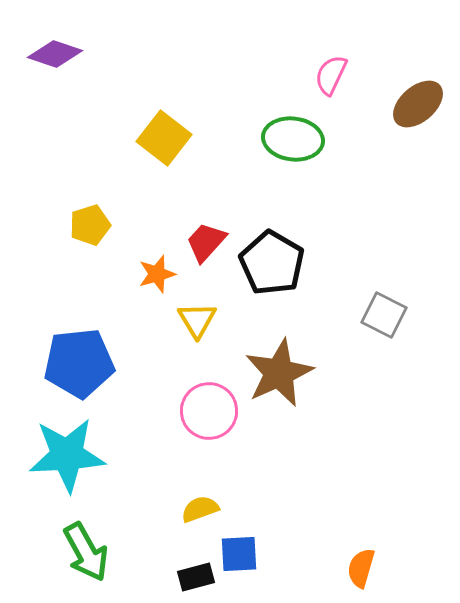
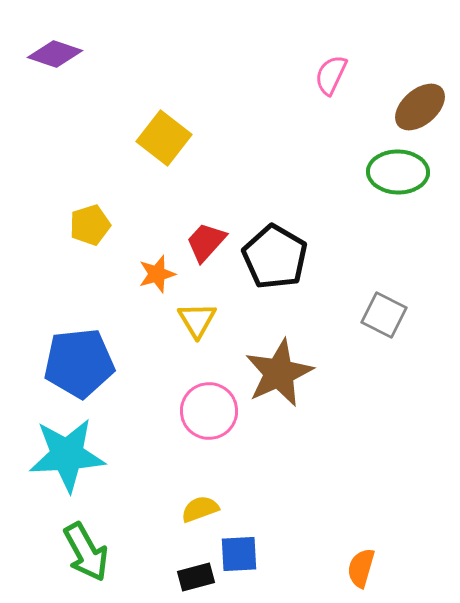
brown ellipse: moved 2 px right, 3 px down
green ellipse: moved 105 px right, 33 px down; rotated 6 degrees counterclockwise
black pentagon: moved 3 px right, 6 px up
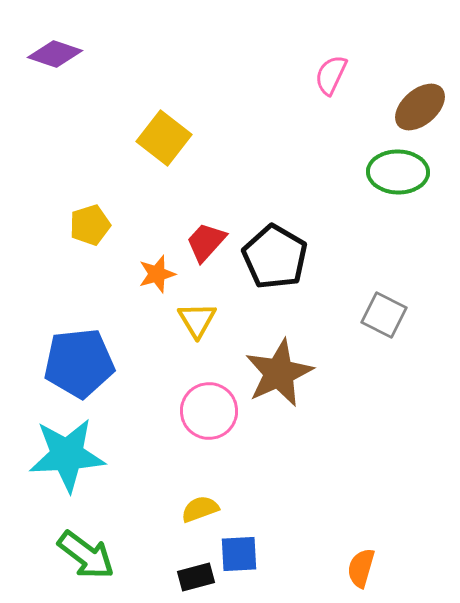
green arrow: moved 3 px down; rotated 24 degrees counterclockwise
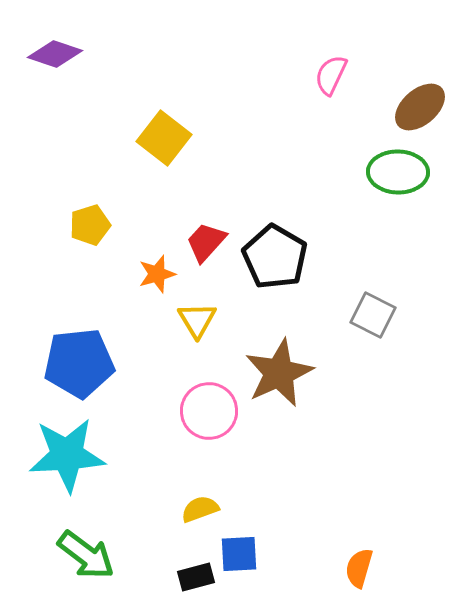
gray square: moved 11 px left
orange semicircle: moved 2 px left
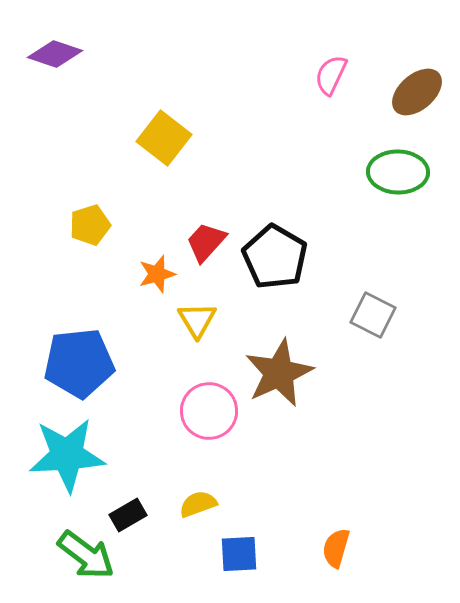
brown ellipse: moved 3 px left, 15 px up
yellow semicircle: moved 2 px left, 5 px up
orange semicircle: moved 23 px left, 20 px up
black rectangle: moved 68 px left, 62 px up; rotated 15 degrees counterclockwise
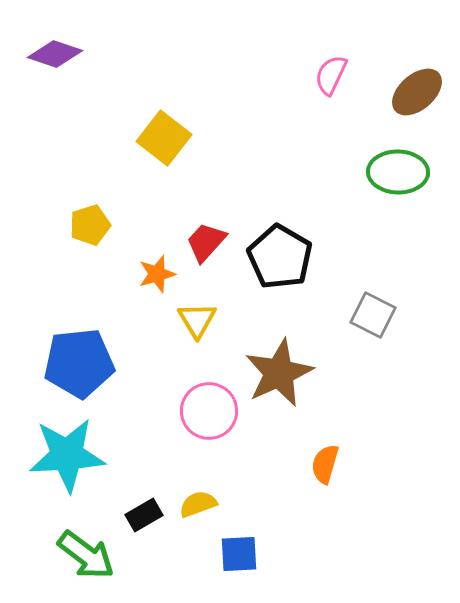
black pentagon: moved 5 px right
black rectangle: moved 16 px right
orange semicircle: moved 11 px left, 84 px up
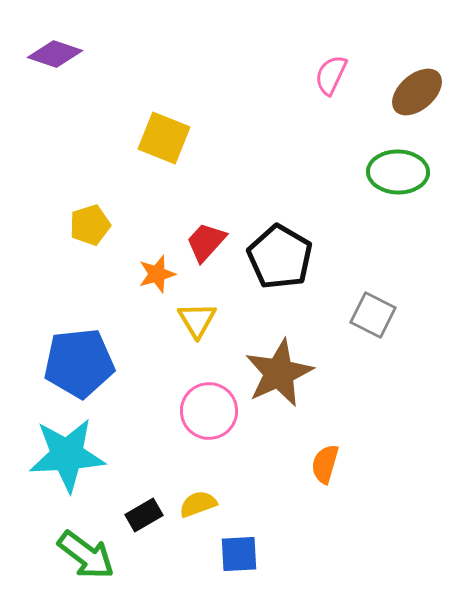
yellow square: rotated 16 degrees counterclockwise
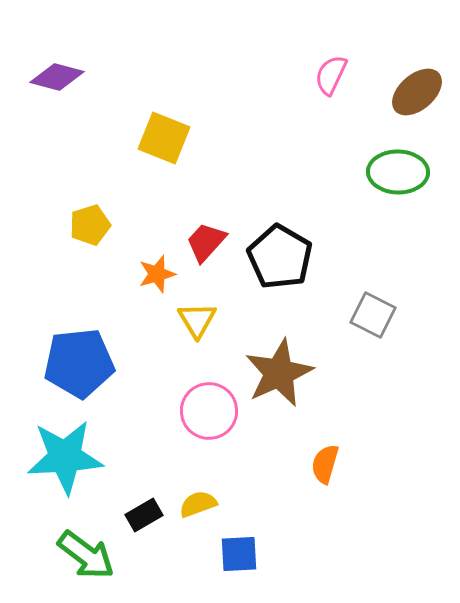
purple diamond: moved 2 px right, 23 px down; rotated 4 degrees counterclockwise
cyan star: moved 2 px left, 2 px down
